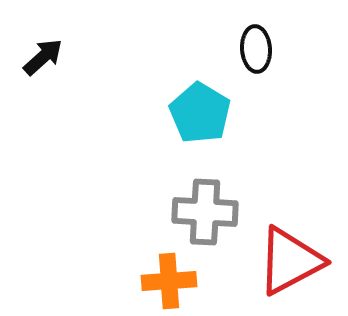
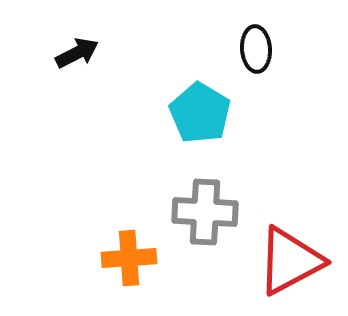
black arrow: moved 34 px right, 4 px up; rotated 15 degrees clockwise
orange cross: moved 40 px left, 23 px up
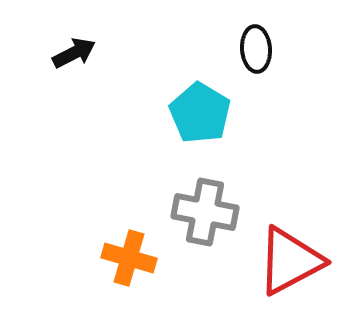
black arrow: moved 3 px left
gray cross: rotated 8 degrees clockwise
orange cross: rotated 20 degrees clockwise
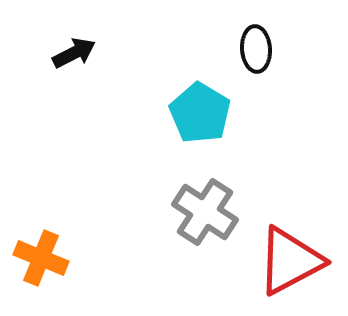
gray cross: rotated 22 degrees clockwise
orange cross: moved 88 px left; rotated 6 degrees clockwise
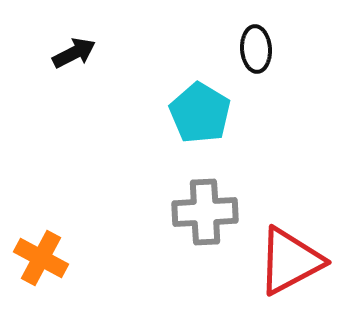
gray cross: rotated 36 degrees counterclockwise
orange cross: rotated 6 degrees clockwise
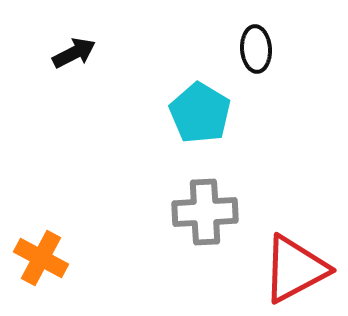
red triangle: moved 5 px right, 8 px down
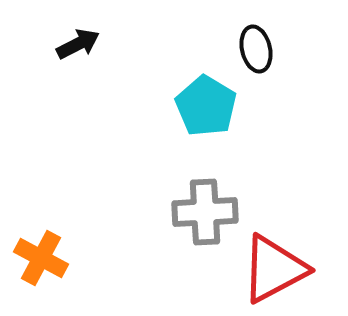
black ellipse: rotated 9 degrees counterclockwise
black arrow: moved 4 px right, 9 px up
cyan pentagon: moved 6 px right, 7 px up
red triangle: moved 21 px left
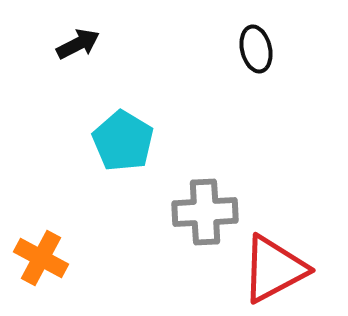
cyan pentagon: moved 83 px left, 35 px down
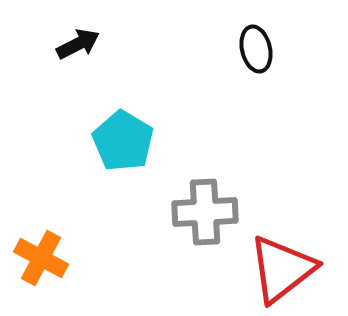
red triangle: moved 8 px right; rotated 10 degrees counterclockwise
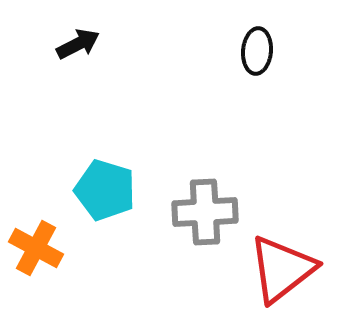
black ellipse: moved 1 px right, 2 px down; rotated 18 degrees clockwise
cyan pentagon: moved 18 px left, 49 px down; rotated 14 degrees counterclockwise
orange cross: moved 5 px left, 10 px up
